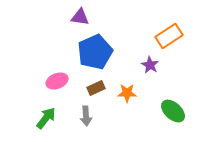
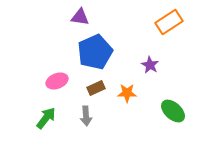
orange rectangle: moved 14 px up
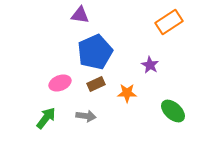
purple triangle: moved 2 px up
pink ellipse: moved 3 px right, 2 px down
brown rectangle: moved 4 px up
gray arrow: rotated 78 degrees counterclockwise
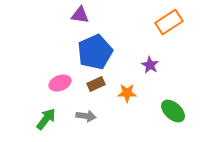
green arrow: moved 1 px down
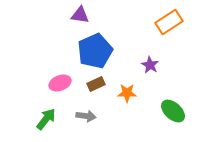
blue pentagon: moved 1 px up
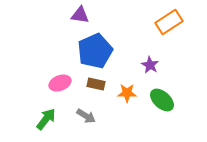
brown rectangle: rotated 36 degrees clockwise
green ellipse: moved 11 px left, 11 px up
gray arrow: rotated 24 degrees clockwise
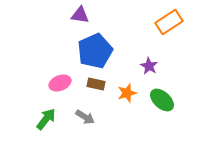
purple star: moved 1 px left, 1 px down
orange star: rotated 18 degrees counterclockwise
gray arrow: moved 1 px left, 1 px down
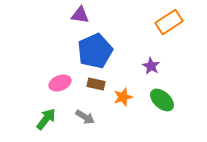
purple star: moved 2 px right
orange star: moved 4 px left, 4 px down
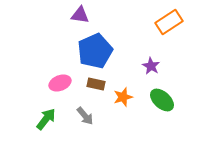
gray arrow: moved 1 px up; rotated 18 degrees clockwise
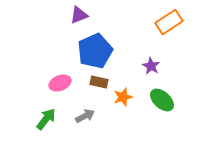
purple triangle: moved 1 px left; rotated 30 degrees counterclockwise
brown rectangle: moved 3 px right, 2 px up
gray arrow: rotated 78 degrees counterclockwise
